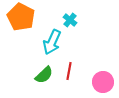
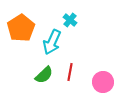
orange pentagon: moved 11 px down; rotated 12 degrees clockwise
red line: moved 1 px right, 1 px down
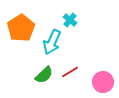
red line: rotated 48 degrees clockwise
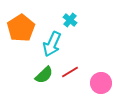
cyan arrow: moved 2 px down
pink circle: moved 2 px left, 1 px down
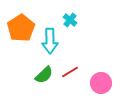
cyan arrow: moved 2 px left, 3 px up; rotated 25 degrees counterclockwise
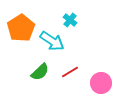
cyan arrow: moved 2 px right; rotated 55 degrees counterclockwise
green semicircle: moved 4 px left, 3 px up
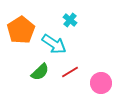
orange pentagon: moved 2 px down
cyan arrow: moved 2 px right, 3 px down
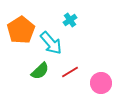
cyan cross: rotated 16 degrees clockwise
cyan arrow: moved 3 px left, 1 px up; rotated 15 degrees clockwise
green semicircle: moved 1 px up
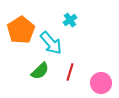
red line: rotated 42 degrees counterclockwise
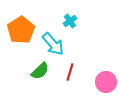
cyan cross: moved 1 px down
cyan arrow: moved 2 px right, 1 px down
pink circle: moved 5 px right, 1 px up
